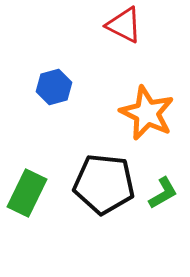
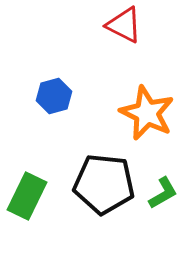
blue hexagon: moved 9 px down
green rectangle: moved 3 px down
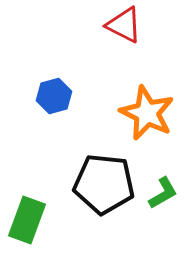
green rectangle: moved 24 px down; rotated 6 degrees counterclockwise
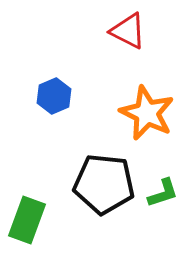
red triangle: moved 4 px right, 6 px down
blue hexagon: rotated 8 degrees counterclockwise
green L-shape: rotated 12 degrees clockwise
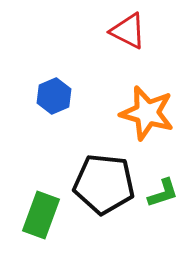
orange star: rotated 10 degrees counterclockwise
green rectangle: moved 14 px right, 5 px up
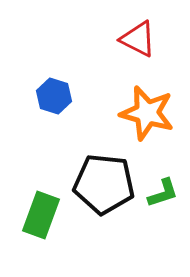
red triangle: moved 10 px right, 8 px down
blue hexagon: rotated 20 degrees counterclockwise
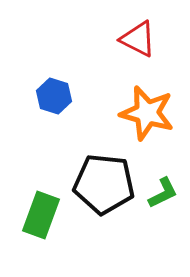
green L-shape: rotated 8 degrees counterclockwise
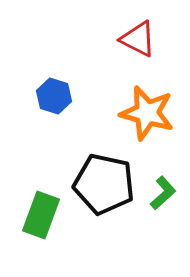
black pentagon: rotated 6 degrees clockwise
green L-shape: rotated 16 degrees counterclockwise
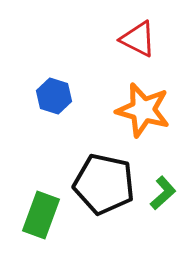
orange star: moved 4 px left, 3 px up
